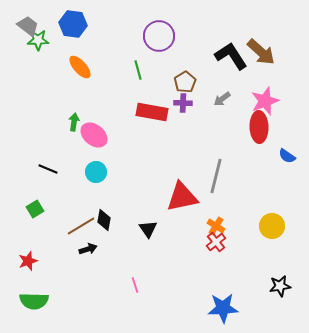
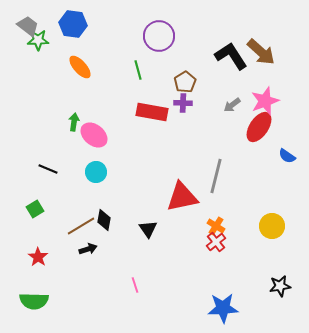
gray arrow: moved 10 px right, 6 px down
red ellipse: rotated 36 degrees clockwise
red star: moved 10 px right, 4 px up; rotated 18 degrees counterclockwise
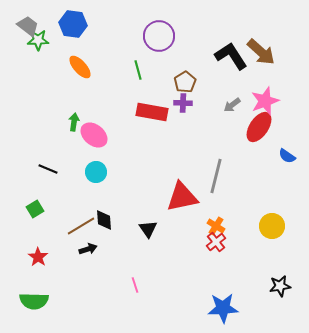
black diamond: rotated 15 degrees counterclockwise
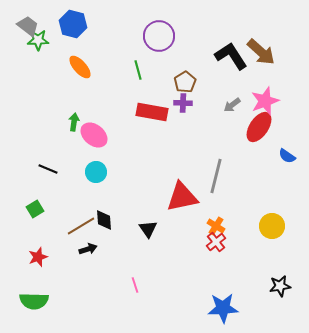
blue hexagon: rotated 8 degrees clockwise
red star: rotated 18 degrees clockwise
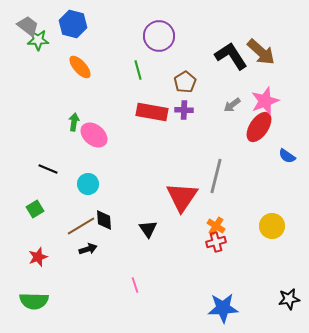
purple cross: moved 1 px right, 7 px down
cyan circle: moved 8 px left, 12 px down
red triangle: rotated 44 degrees counterclockwise
red cross: rotated 24 degrees clockwise
black star: moved 9 px right, 13 px down
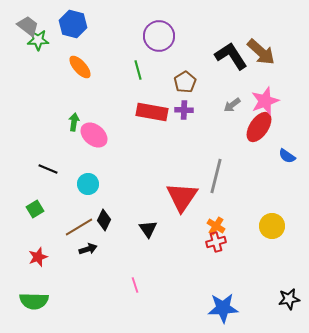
black diamond: rotated 30 degrees clockwise
brown line: moved 2 px left, 1 px down
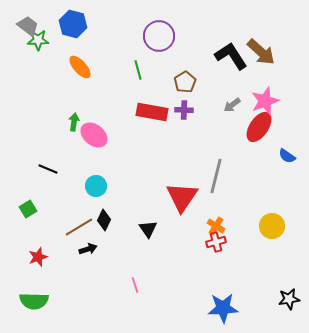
cyan circle: moved 8 px right, 2 px down
green square: moved 7 px left
